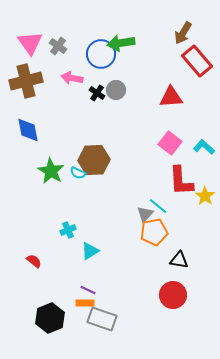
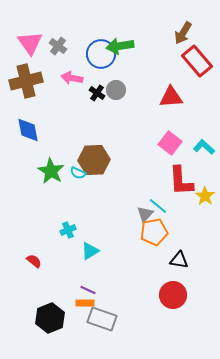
green arrow: moved 1 px left, 3 px down
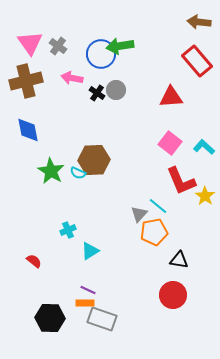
brown arrow: moved 16 px right, 11 px up; rotated 65 degrees clockwise
red L-shape: rotated 20 degrees counterclockwise
gray triangle: moved 6 px left
black hexagon: rotated 24 degrees clockwise
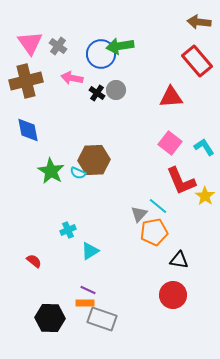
cyan L-shape: rotated 15 degrees clockwise
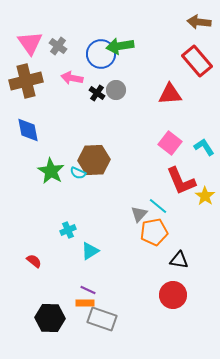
red triangle: moved 1 px left, 3 px up
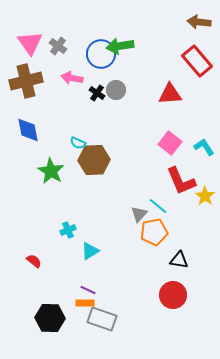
cyan semicircle: moved 30 px up
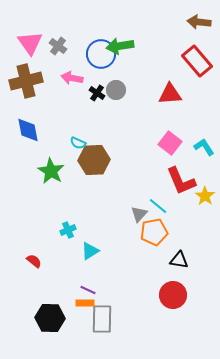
gray rectangle: rotated 72 degrees clockwise
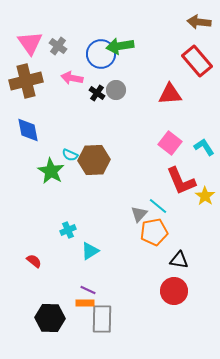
cyan semicircle: moved 8 px left, 12 px down
red circle: moved 1 px right, 4 px up
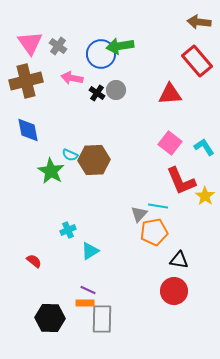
cyan line: rotated 30 degrees counterclockwise
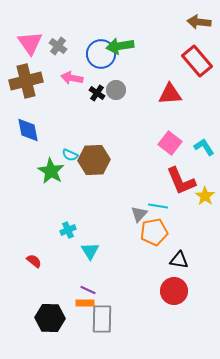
cyan triangle: rotated 30 degrees counterclockwise
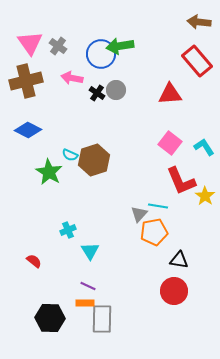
blue diamond: rotated 52 degrees counterclockwise
brown hexagon: rotated 16 degrees counterclockwise
green star: moved 2 px left, 1 px down
purple line: moved 4 px up
